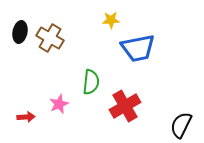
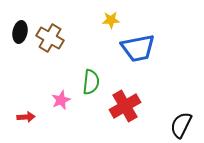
pink star: moved 2 px right, 4 px up
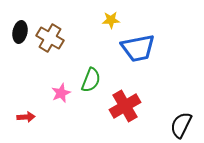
green semicircle: moved 2 px up; rotated 15 degrees clockwise
pink star: moved 7 px up
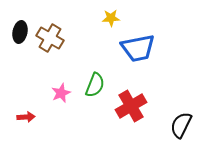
yellow star: moved 2 px up
green semicircle: moved 4 px right, 5 px down
red cross: moved 6 px right
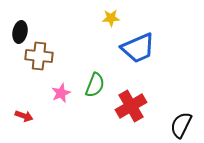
brown cross: moved 11 px left, 18 px down; rotated 24 degrees counterclockwise
blue trapezoid: rotated 12 degrees counterclockwise
red arrow: moved 2 px left, 1 px up; rotated 24 degrees clockwise
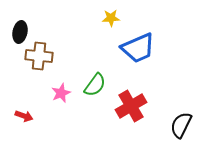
green semicircle: rotated 15 degrees clockwise
